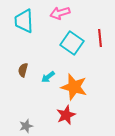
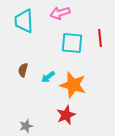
cyan square: rotated 30 degrees counterclockwise
orange star: moved 1 px left, 2 px up
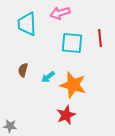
cyan trapezoid: moved 3 px right, 3 px down
gray star: moved 16 px left; rotated 24 degrees clockwise
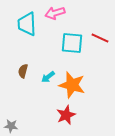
pink arrow: moved 5 px left
red line: rotated 60 degrees counterclockwise
brown semicircle: moved 1 px down
orange star: moved 1 px left
gray star: moved 1 px right
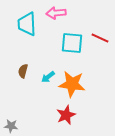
pink arrow: moved 1 px right; rotated 12 degrees clockwise
orange star: moved 1 px up; rotated 8 degrees counterclockwise
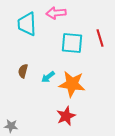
red line: rotated 48 degrees clockwise
red star: moved 1 px down
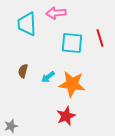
gray star: rotated 24 degrees counterclockwise
